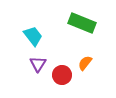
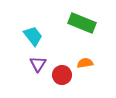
orange semicircle: rotated 42 degrees clockwise
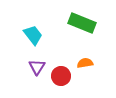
cyan trapezoid: moved 1 px up
purple triangle: moved 1 px left, 3 px down
red circle: moved 1 px left, 1 px down
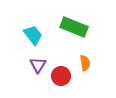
green rectangle: moved 8 px left, 4 px down
orange semicircle: rotated 91 degrees clockwise
purple triangle: moved 1 px right, 2 px up
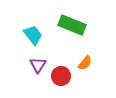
green rectangle: moved 2 px left, 2 px up
orange semicircle: rotated 49 degrees clockwise
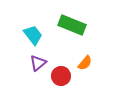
purple triangle: moved 2 px up; rotated 18 degrees clockwise
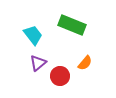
red circle: moved 1 px left
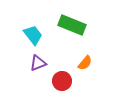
purple triangle: rotated 18 degrees clockwise
red circle: moved 2 px right, 5 px down
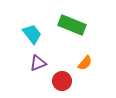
cyan trapezoid: moved 1 px left, 1 px up
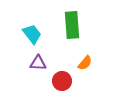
green rectangle: rotated 64 degrees clockwise
purple triangle: rotated 24 degrees clockwise
